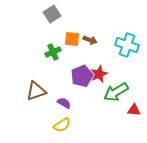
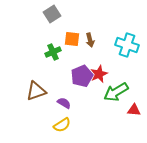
brown arrow: rotated 56 degrees clockwise
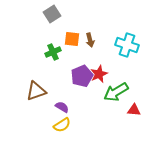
purple semicircle: moved 2 px left, 4 px down
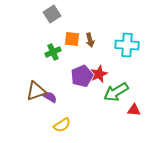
cyan cross: rotated 15 degrees counterclockwise
purple semicircle: moved 12 px left, 10 px up
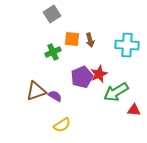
purple pentagon: moved 1 px down
purple semicircle: moved 5 px right, 1 px up
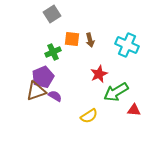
cyan cross: rotated 20 degrees clockwise
purple pentagon: moved 39 px left
yellow semicircle: moved 27 px right, 9 px up
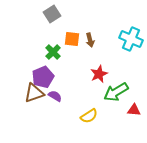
cyan cross: moved 4 px right, 6 px up
green cross: rotated 21 degrees counterclockwise
brown triangle: moved 2 px left, 2 px down
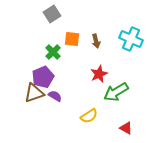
brown arrow: moved 6 px right, 1 px down
red triangle: moved 8 px left, 18 px down; rotated 24 degrees clockwise
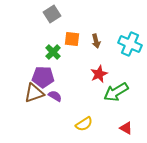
cyan cross: moved 1 px left, 5 px down
purple pentagon: rotated 25 degrees clockwise
yellow semicircle: moved 5 px left, 8 px down
